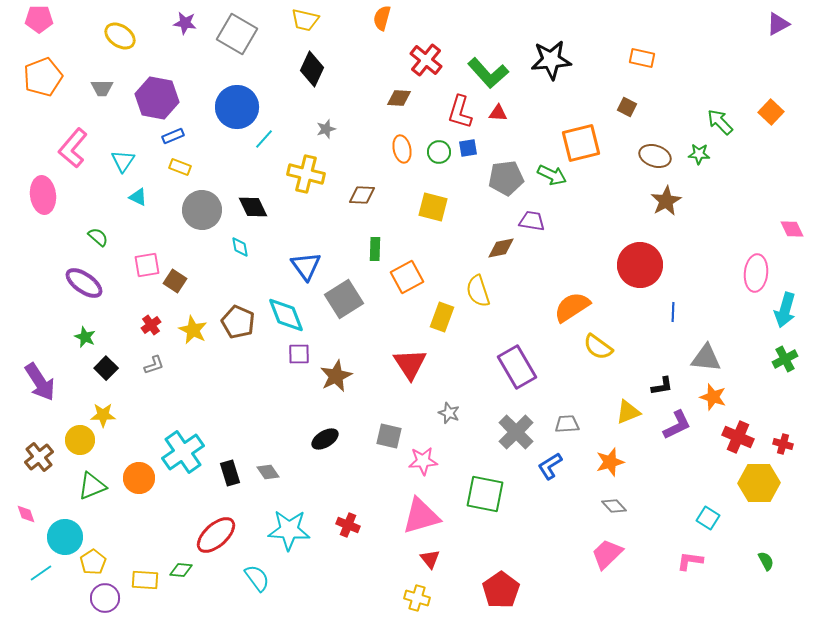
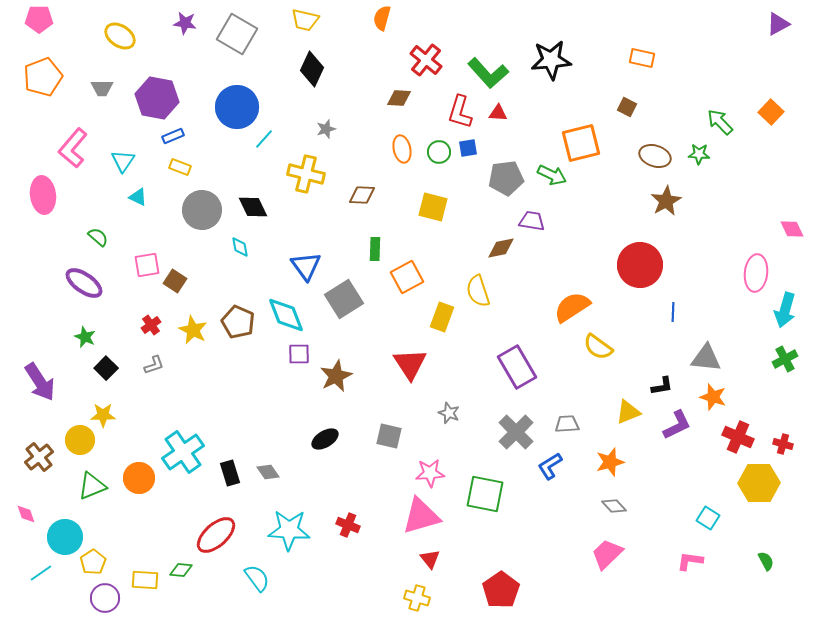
pink star at (423, 461): moved 7 px right, 12 px down
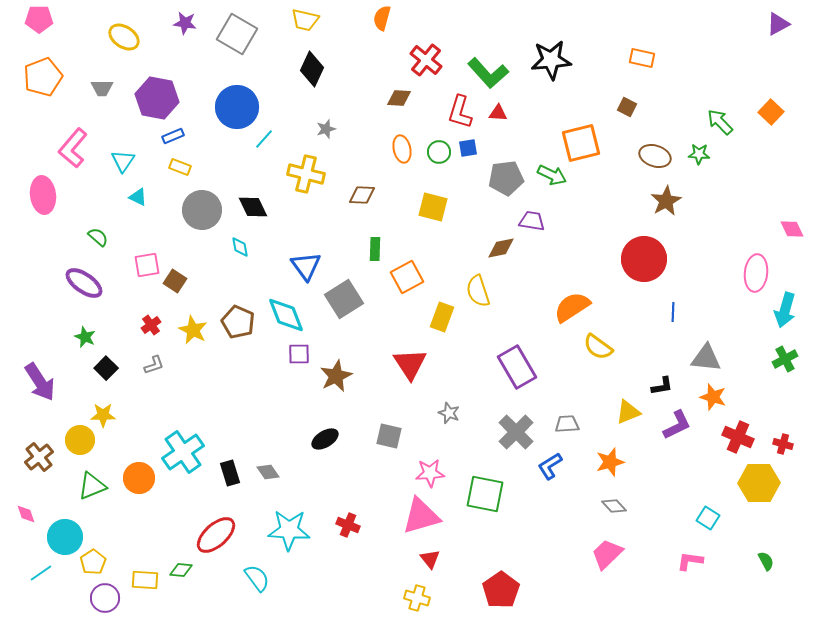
yellow ellipse at (120, 36): moved 4 px right, 1 px down
red circle at (640, 265): moved 4 px right, 6 px up
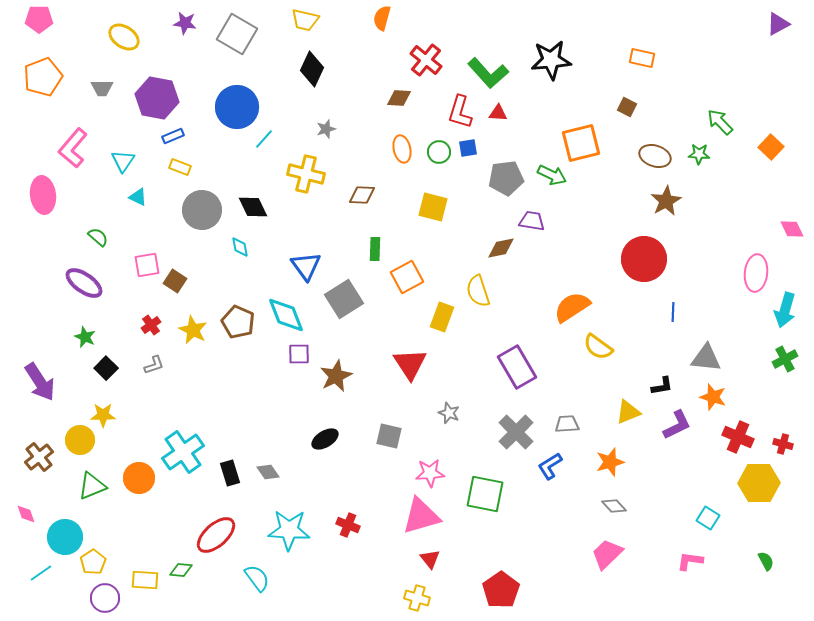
orange square at (771, 112): moved 35 px down
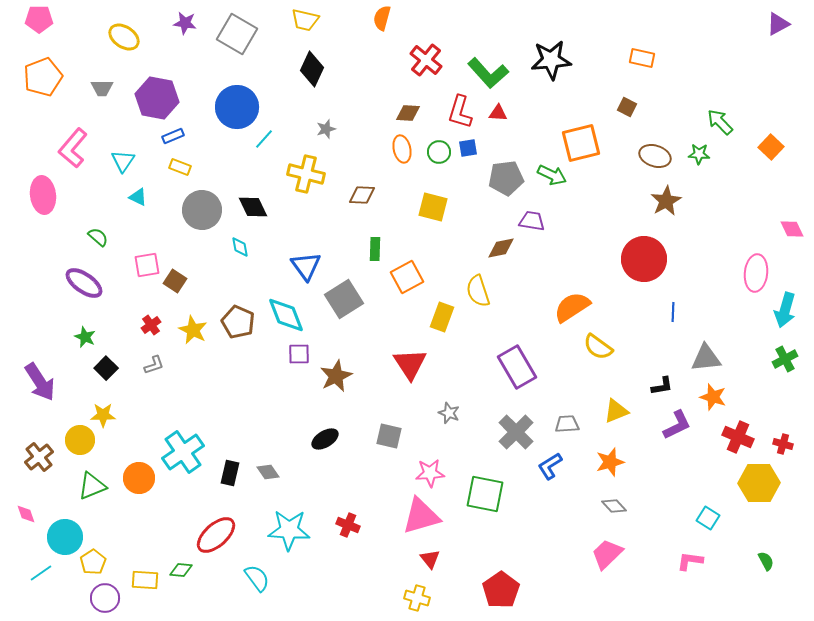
brown diamond at (399, 98): moved 9 px right, 15 px down
gray triangle at (706, 358): rotated 12 degrees counterclockwise
yellow triangle at (628, 412): moved 12 px left, 1 px up
black rectangle at (230, 473): rotated 30 degrees clockwise
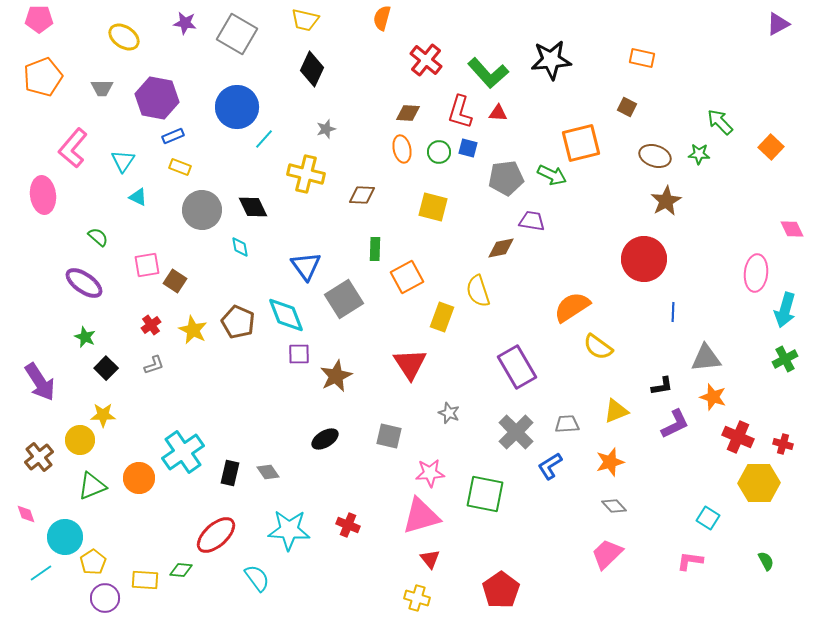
blue square at (468, 148): rotated 24 degrees clockwise
purple L-shape at (677, 425): moved 2 px left, 1 px up
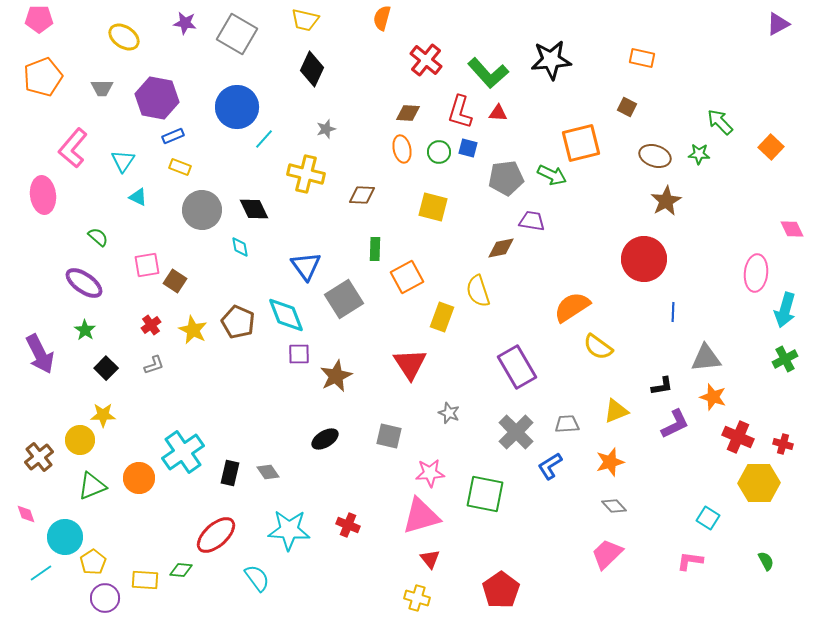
black diamond at (253, 207): moved 1 px right, 2 px down
green star at (85, 337): moved 7 px up; rotated 10 degrees clockwise
purple arrow at (40, 382): moved 28 px up; rotated 6 degrees clockwise
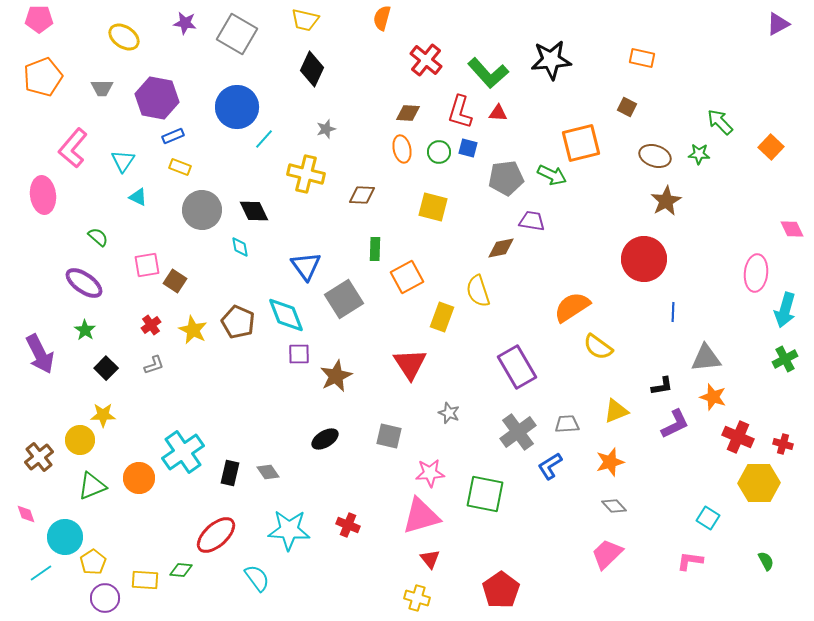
black diamond at (254, 209): moved 2 px down
gray cross at (516, 432): moved 2 px right; rotated 9 degrees clockwise
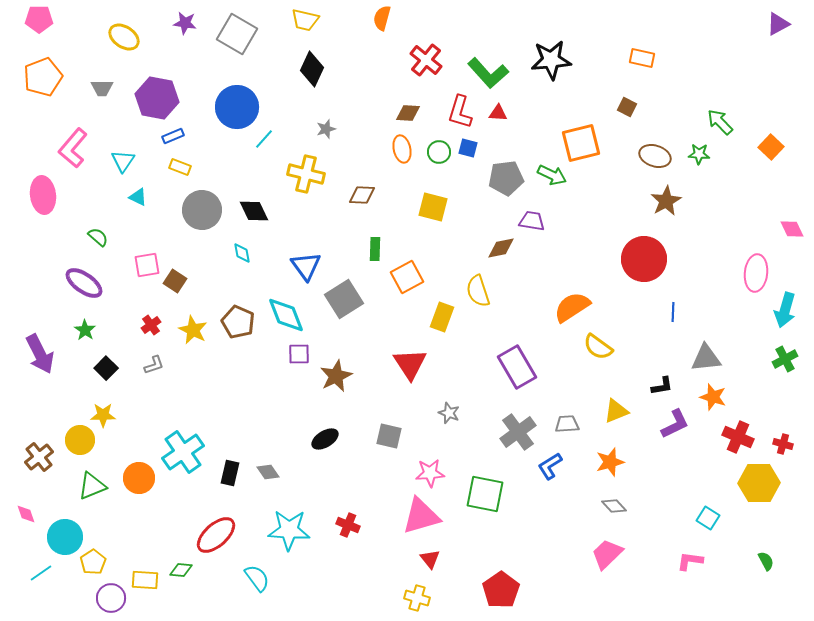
cyan diamond at (240, 247): moved 2 px right, 6 px down
purple circle at (105, 598): moved 6 px right
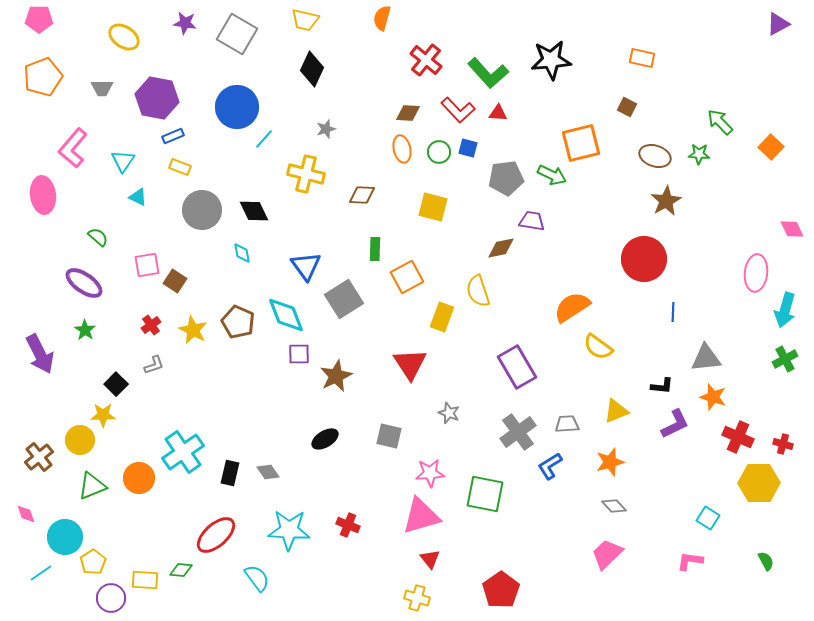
red L-shape at (460, 112): moved 2 px left, 2 px up; rotated 60 degrees counterclockwise
black square at (106, 368): moved 10 px right, 16 px down
black L-shape at (662, 386): rotated 15 degrees clockwise
